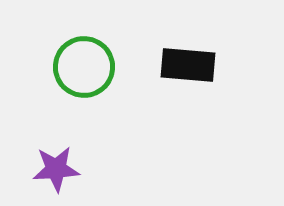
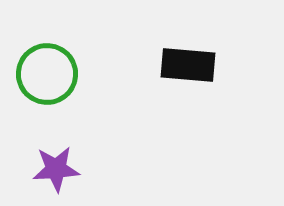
green circle: moved 37 px left, 7 px down
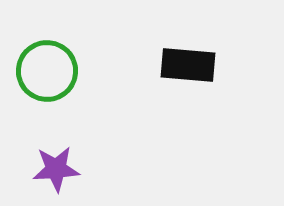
green circle: moved 3 px up
